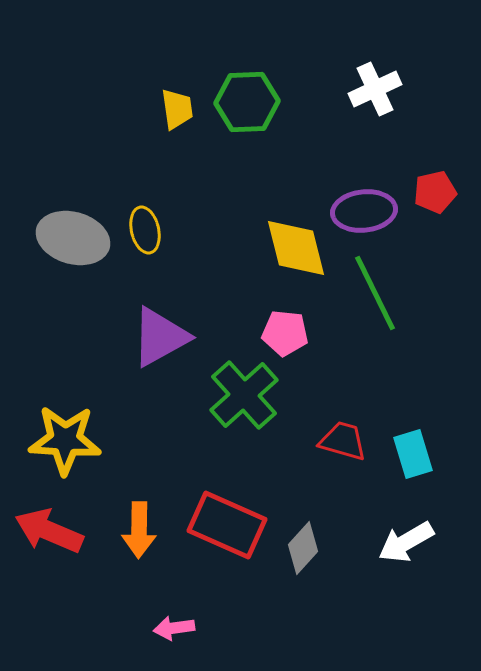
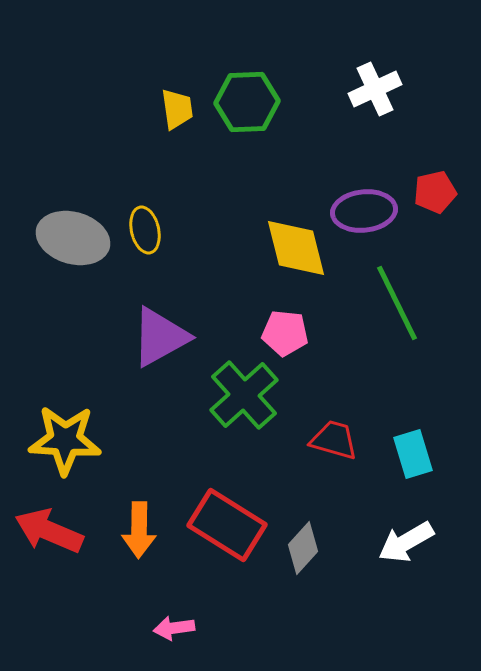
green line: moved 22 px right, 10 px down
red trapezoid: moved 9 px left, 1 px up
red rectangle: rotated 8 degrees clockwise
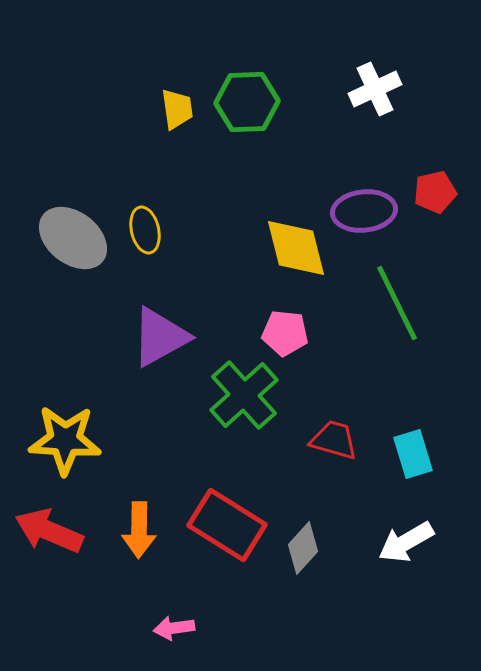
gray ellipse: rotated 22 degrees clockwise
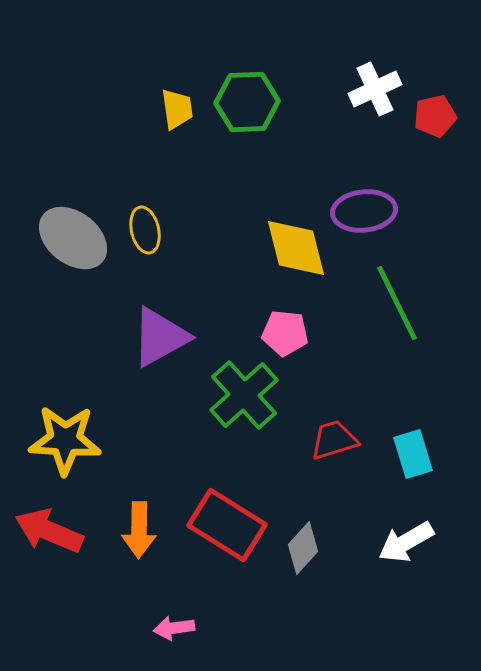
red pentagon: moved 76 px up
red trapezoid: rotated 33 degrees counterclockwise
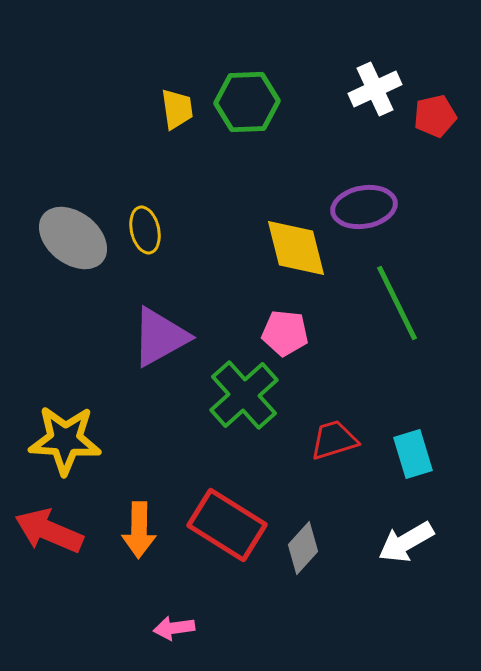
purple ellipse: moved 4 px up; rotated 4 degrees counterclockwise
